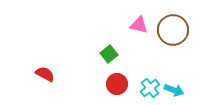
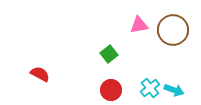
pink triangle: rotated 24 degrees counterclockwise
red semicircle: moved 5 px left
red circle: moved 6 px left, 6 px down
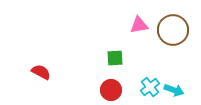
green square: moved 6 px right, 4 px down; rotated 36 degrees clockwise
red semicircle: moved 1 px right, 2 px up
cyan cross: moved 1 px up
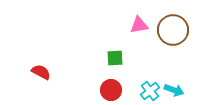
cyan cross: moved 4 px down
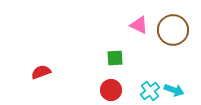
pink triangle: rotated 36 degrees clockwise
red semicircle: rotated 48 degrees counterclockwise
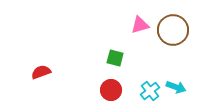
pink triangle: moved 1 px right; rotated 42 degrees counterclockwise
green square: rotated 18 degrees clockwise
cyan arrow: moved 2 px right, 3 px up
